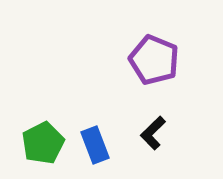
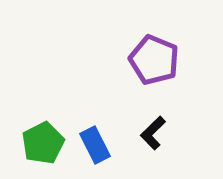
blue rectangle: rotated 6 degrees counterclockwise
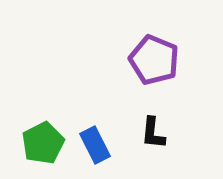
black L-shape: rotated 40 degrees counterclockwise
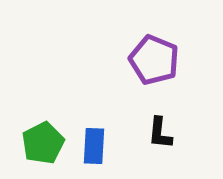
black L-shape: moved 7 px right
blue rectangle: moved 1 px left, 1 px down; rotated 30 degrees clockwise
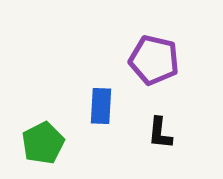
purple pentagon: rotated 9 degrees counterclockwise
blue rectangle: moved 7 px right, 40 px up
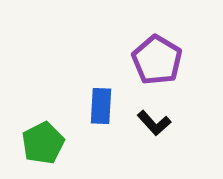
purple pentagon: moved 3 px right; rotated 18 degrees clockwise
black L-shape: moved 6 px left, 10 px up; rotated 48 degrees counterclockwise
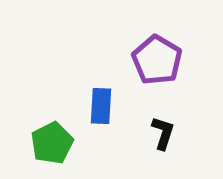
black L-shape: moved 9 px right, 10 px down; rotated 120 degrees counterclockwise
green pentagon: moved 9 px right
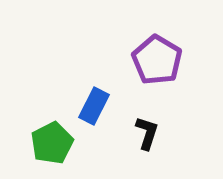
blue rectangle: moved 7 px left; rotated 24 degrees clockwise
black L-shape: moved 16 px left
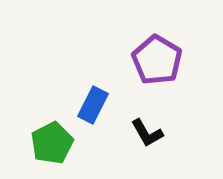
blue rectangle: moved 1 px left, 1 px up
black L-shape: rotated 132 degrees clockwise
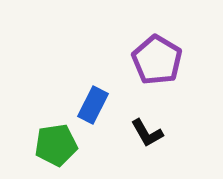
green pentagon: moved 4 px right, 2 px down; rotated 18 degrees clockwise
